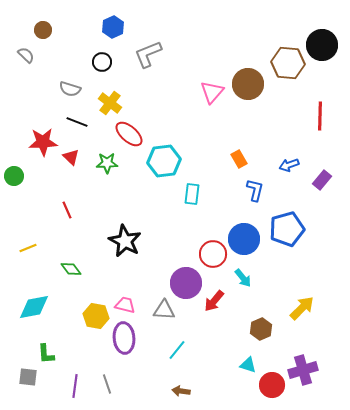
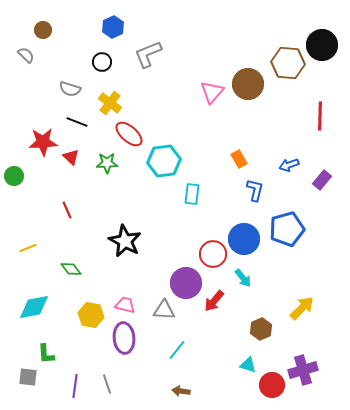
yellow hexagon at (96, 316): moved 5 px left, 1 px up
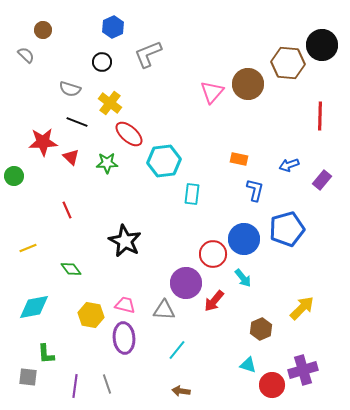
orange rectangle at (239, 159): rotated 48 degrees counterclockwise
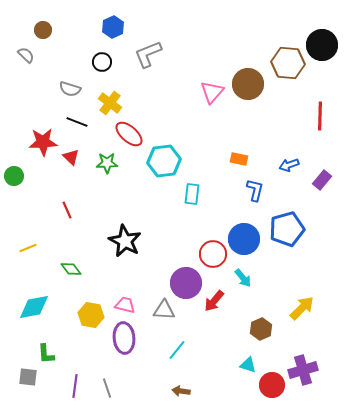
gray line at (107, 384): moved 4 px down
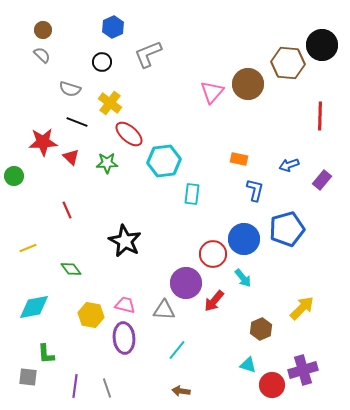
gray semicircle at (26, 55): moved 16 px right
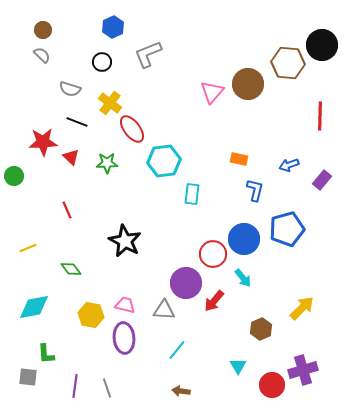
red ellipse at (129, 134): moved 3 px right, 5 px up; rotated 12 degrees clockwise
cyan triangle at (248, 365): moved 10 px left, 1 px down; rotated 42 degrees clockwise
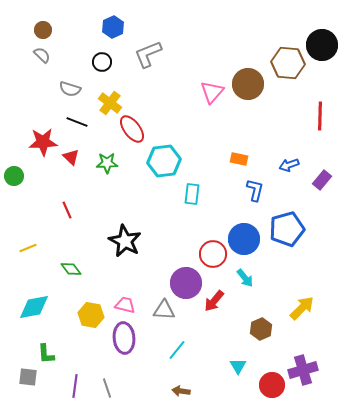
cyan arrow at (243, 278): moved 2 px right
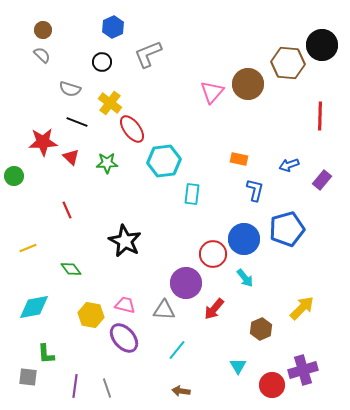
red arrow at (214, 301): moved 8 px down
purple ellipse at (124, 338): rotated 36 degrees counterclockwise
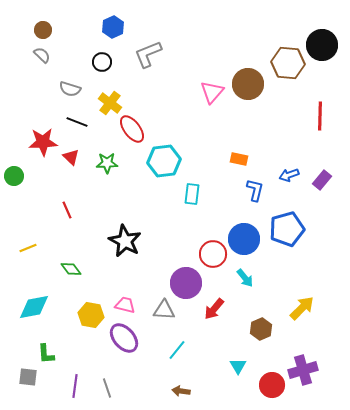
blue arrow at (289, 165): moved 10 px down
